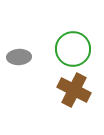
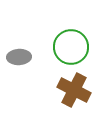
green circle: moved 2 px left, 2 px up
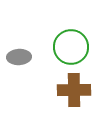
brown cross: rotated 28 degrees counterclockwise
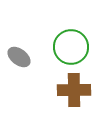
gray ellipse: rotated 40 degrees clockwise
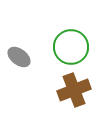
brown cross: rotated 20 degrees counterclockwise
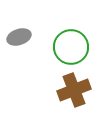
gray ellipse: moved 20 px up; rotated 55 degrees counterclockwise
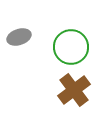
brown cross: rotated 16 degrees counterclockwise
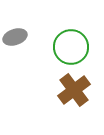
gray ellipse: moved 4 px left
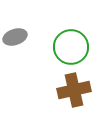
brown cross: rotated 24 degrees clockwise
